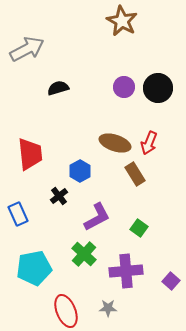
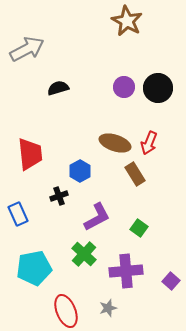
brown star: moved 5 px right
black cross: rotated 18 degrees clockwise
gray star: rotated 18 degrees counterclockwise
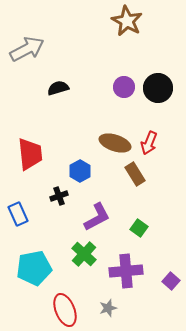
red ellipse: moved 1 px left, 1 px up
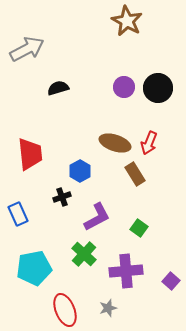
black cross: moved 3 px right, 1 px down
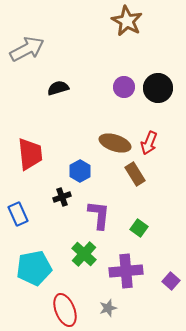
purple L-shape: moved 2 px right, 2 px up; rotated 56 degrees counterclockwise
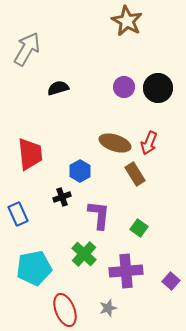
gray arrow: rotated 32 degrees counterclockwise
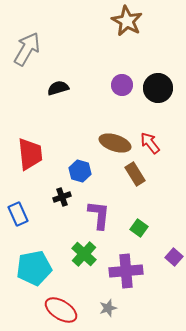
purple circle: moved 2 px left, 2 px up
red arrow: moved 1 px right; rotated 120 degrees clockwise
blue hexagon: rotated 15 degrees counterclockwise
purple square: moved 3 px right, 24 px up
red ellipse: moved 4 px left; rotated 36 degrees counterclockwise
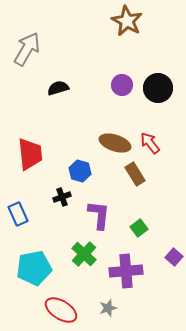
green square: rotated 18 degrees clockwise
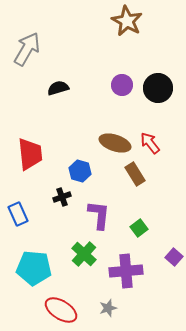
cyan pentagon: rotated 16 degrees clockwise
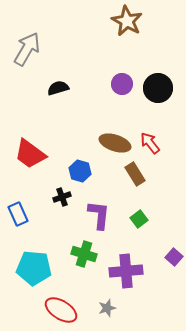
purple circle: moved 1 px up
red trapezoid: rotated 132 degrees clockwise
green square: moved 9 px up
green cross: rotated 25 degrees counterclockwise
gray star: moved 1 px left
